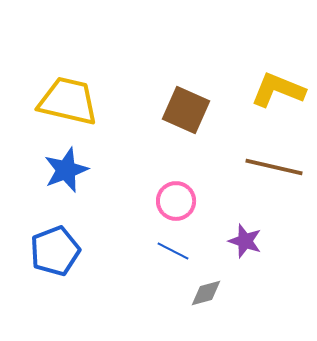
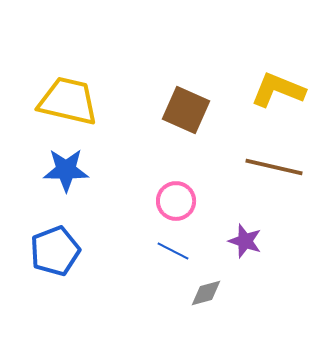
blue star: rotated 21 degrees clockwise
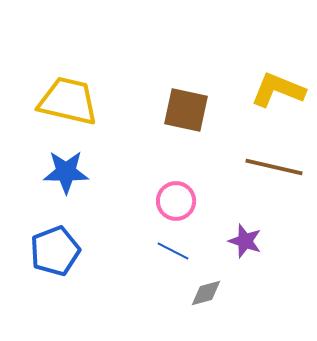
brown square: rotated 12 degrees counterclockwise
blue star: moved 2 px down
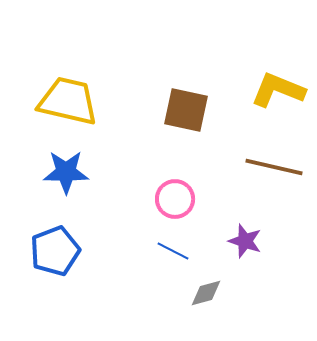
pink circle: moved 1 px left, 2 px up
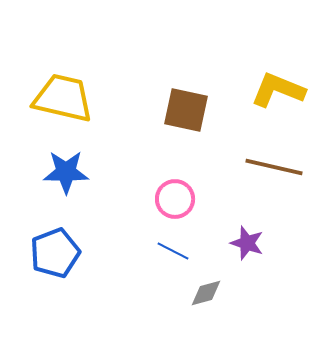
yellow trapezoid: moved 5 px left, 3 px up
purple star: moved 2 px right, 2 px down
blue pentagon: moved 2 px down
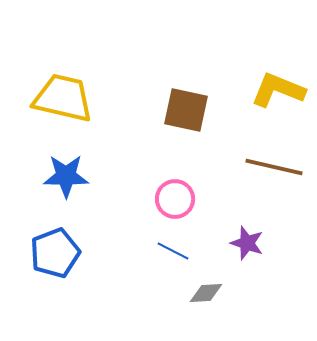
blue star: moved 4 px down
gray diamond: rotated 12 degrees clockwise
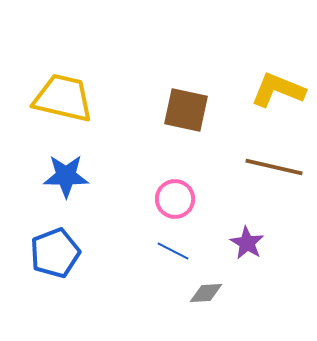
purple star: rotated 12 degrees clockwise
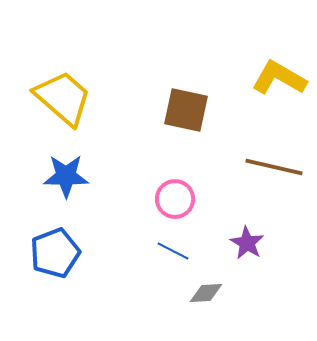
yellow L-shape: moved 1 px right, 12 px up; rotated 8 degrees clockwise
yellow trapezoid: rotated 28 degrees clockwise
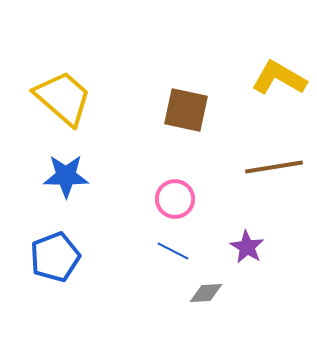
brown line: rotated 22 degrees counterclockwise
purple star: moved 4 px down
blue pentagon: moved 4 px down
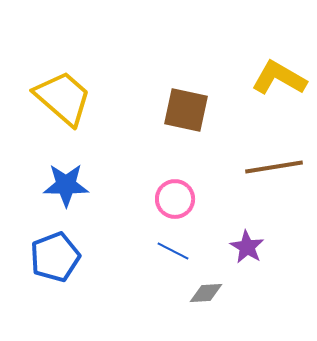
blue star: moved 9 px down
